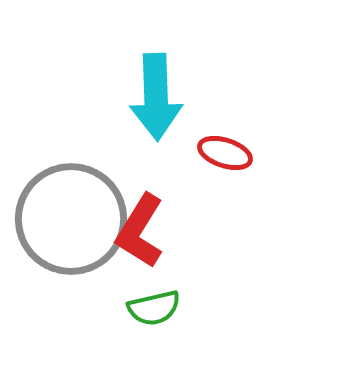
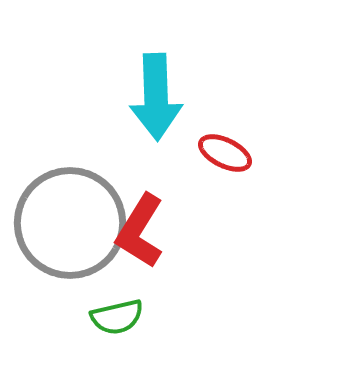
red ellipse: rotated 8 degrees clockwise
gray circle: moved 1 px left, 4 px down
green semicircle: moved 37 px left, 9 px down
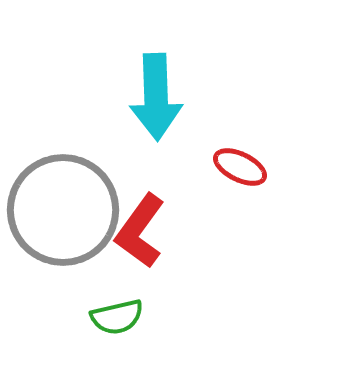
red ellipse: moved 15 px right, 14 px down
gray circle: moved 7 px left, 13 px up
red L-shape: rotated 4 degrees clockwise
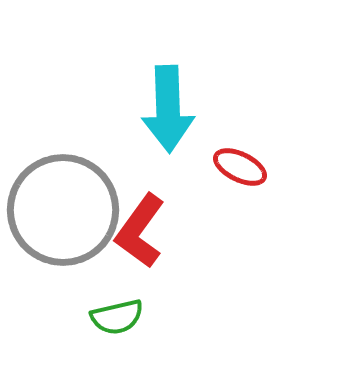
cyan arrow: moved 12 px right, 12 px down
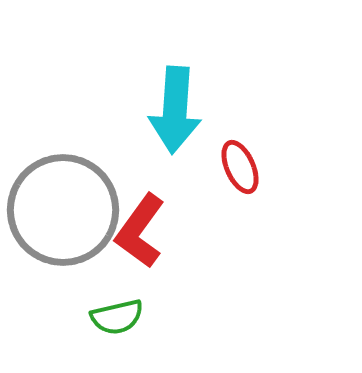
cyan arrow: moved 7 px right, 1 px down; rotated 6 degrees clockwise
red ellipse: rotated 40 degrees clockwise
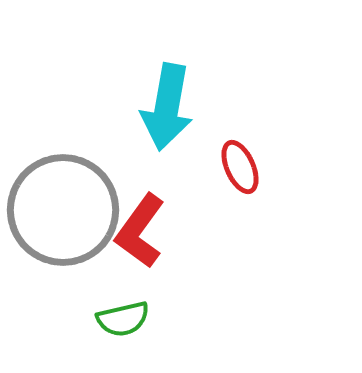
cyan arrow: moved 8 px left, 3 px up; rotated 6 degrees clockwise
green semicircle: moved 6 px right, 2 px down
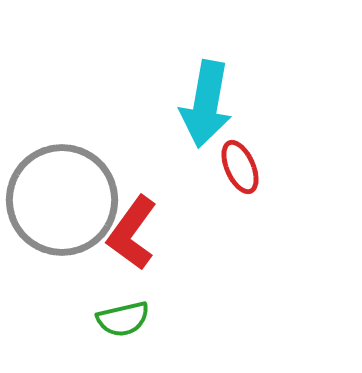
cyan arrow: moved 39 px right, 3 px up
gray circle: moved 1 px left, 10 px up
red L-shape: moved 8 px left, 2 px down
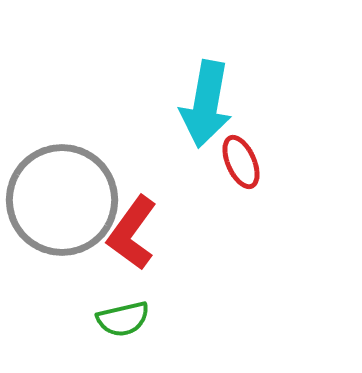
red ellipse: moved 1 px right, 5 px up
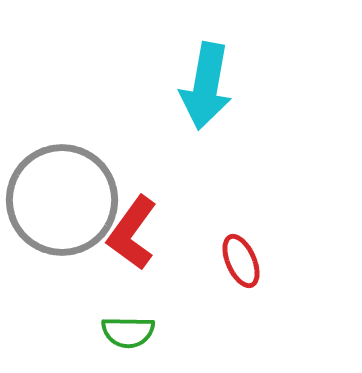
cyan arrow: moved 18 px up
red ellipse: moved 99 px down
green semicircle: moved 5 px right, 13 px down; rotated 14 degrees clockwise
